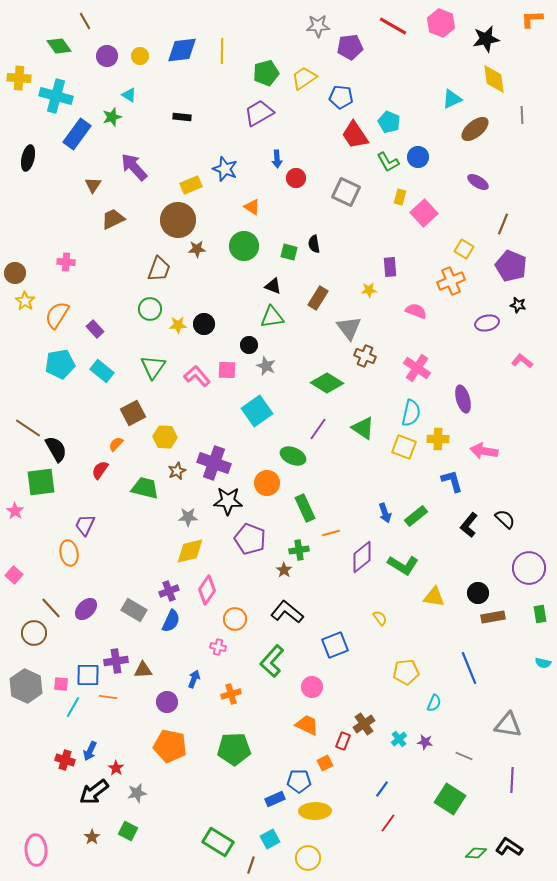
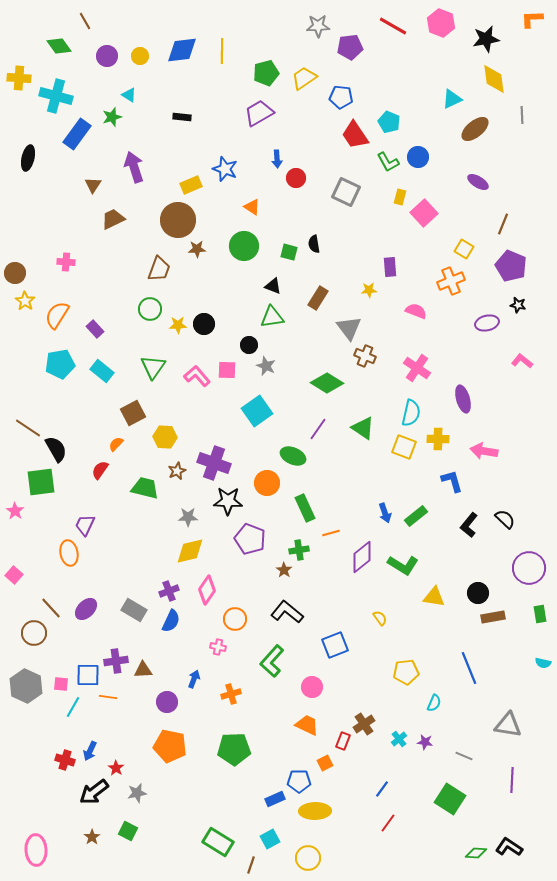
purple arrow at (134, 167): rotated 24 degrees clockwise
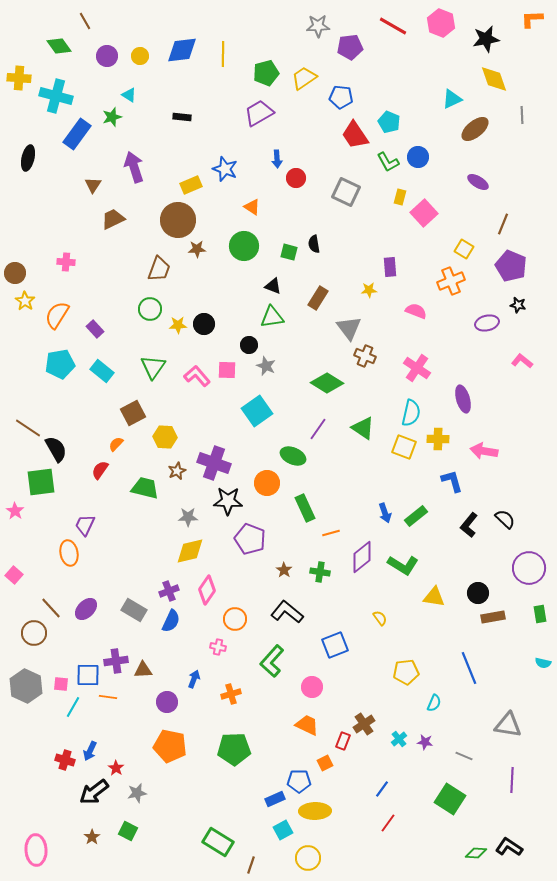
yellow line at (222, 51): moved 1 px right, 3 px down
yellow diamond at (494, 79): rotated 12 degrees counterclockwise
green cross at (299, 550): moved 21 px right, 22 px down; rotated 18 degrees clockwise
cyan square at (270, 839): moved 13 px right, 9 px up
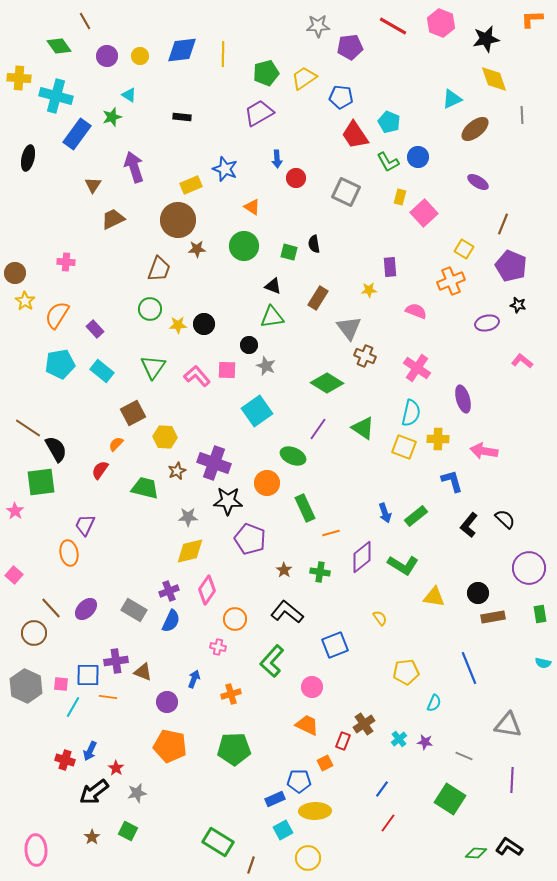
brown triangle at (143, 670): moved 2 px down; rotated 24 degrees clockwise
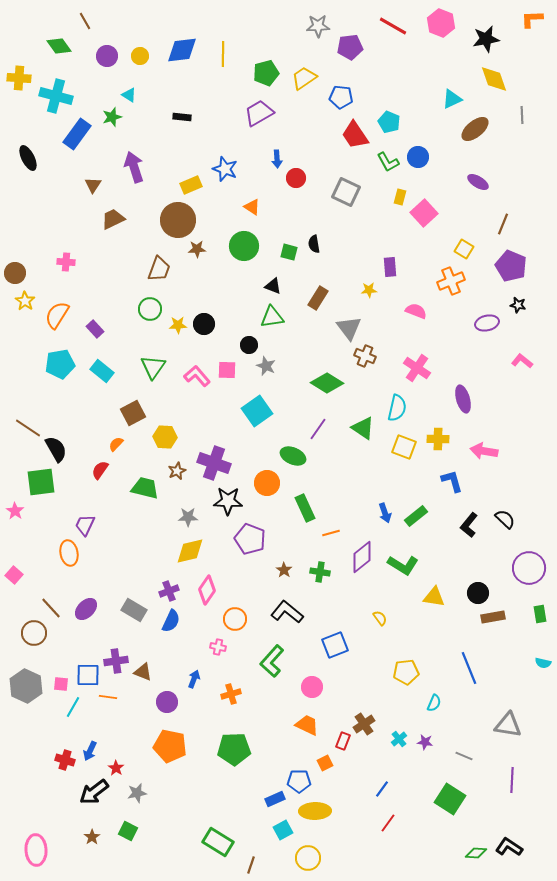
black ellipse at (28, 158): rotated 40 degrees counterclockwise
cyan semicircle at (411, 413): moved 14 px left, 5 px up
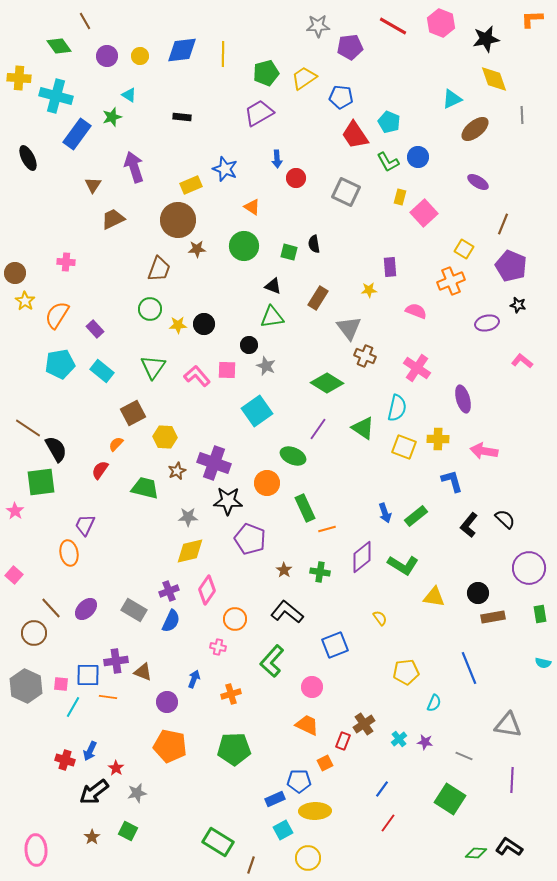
orange line at (331, 533): moved 4 px left, 4 px up
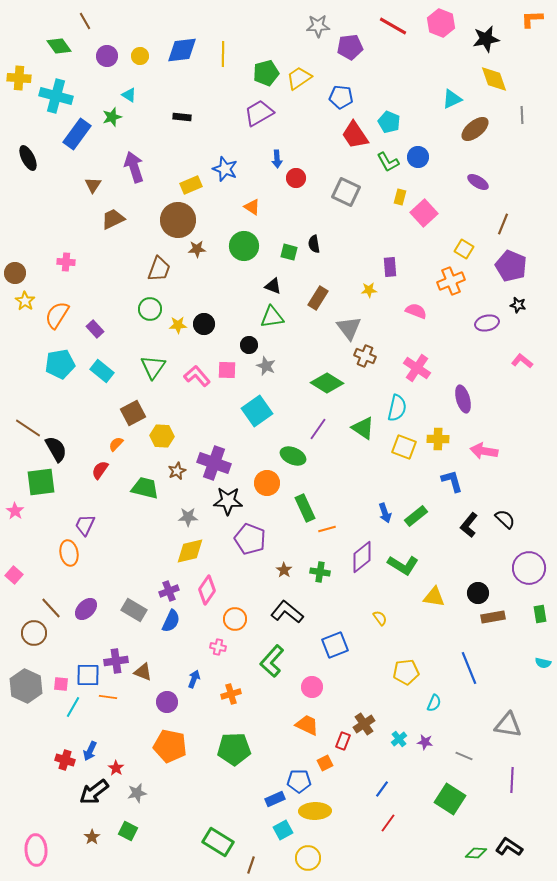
yellow trapezoid at (304, 78): moved 5 px left
yellow hexagon at (165, 437): moved 3 px left, 1 px up
